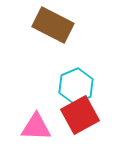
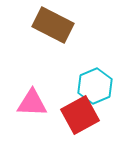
cyan hexagon: moved 19 px right
pink triangle: moved 4 px left, 24 px up
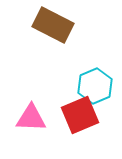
pink triangle: moved 1 px left, 15 px down
red square: rotated 6 degrees clockwise
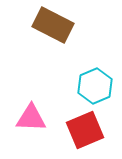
red square: moved 5 px right, 15 px down
